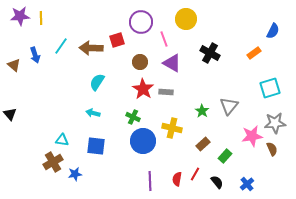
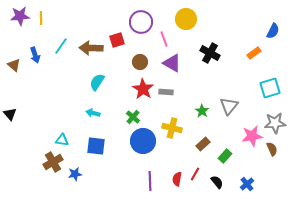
green cross: rotated 16 degrees clockwise
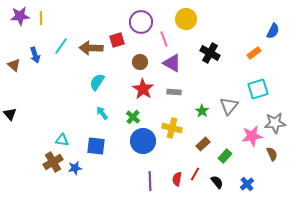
cyan square: moved 12 px left, 1 px down
gray rectangle: moved 8 px right
cyan arrow: moved 9 px right; rotated 40 degrees clockwise
brown semicircle: moved 5 px down
blue star: moved 6 px up
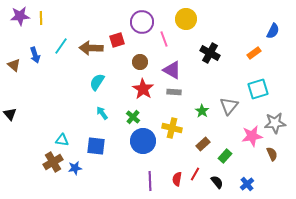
purple circle: moved 1 px right
purple triangle: moved 7 px down
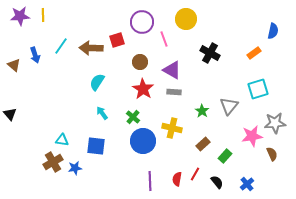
yellow line: moved 2 px right, 3 px up
blue semicircle: rotated 14 degrees counterclockwise
